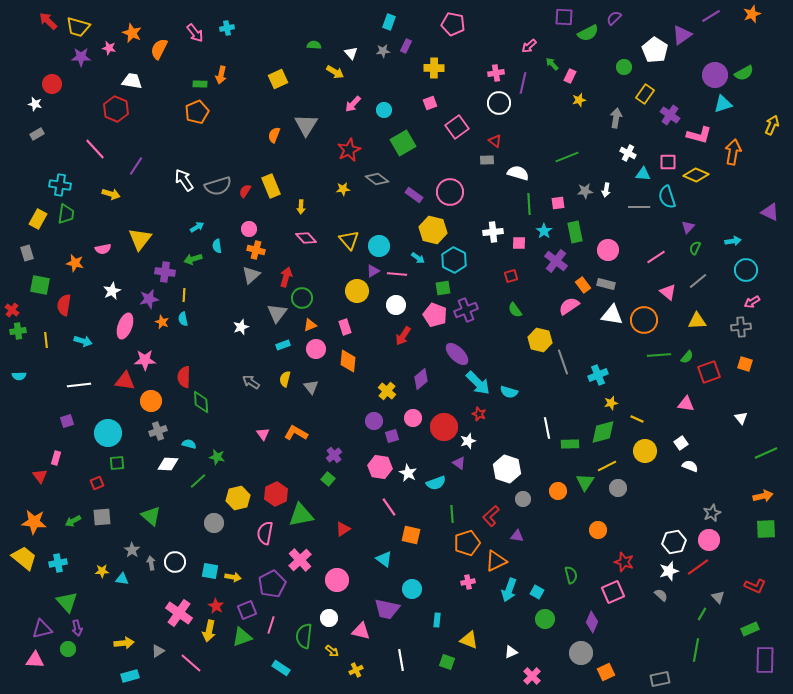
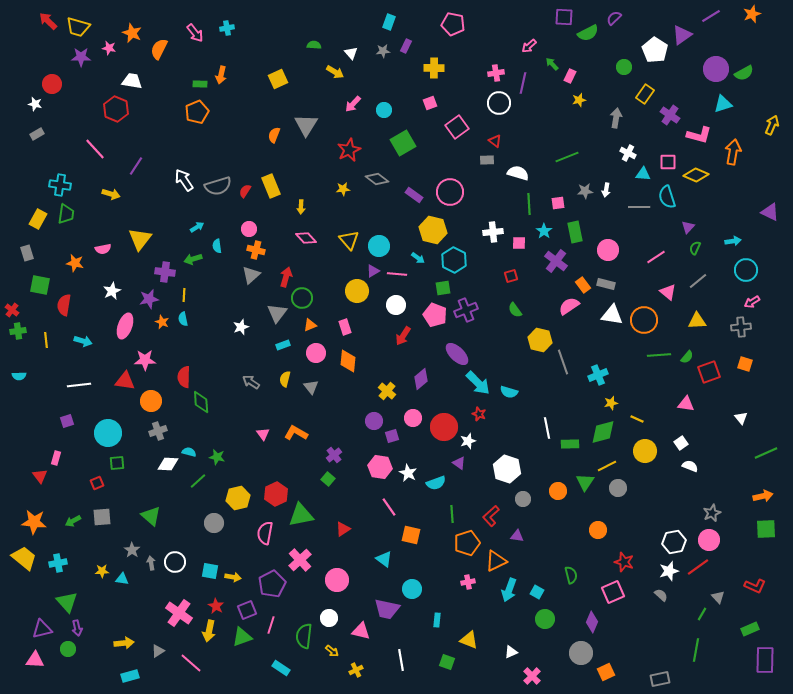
purple circle at (715, 75): moved 1 px right, 6 px up
pink circle at (316, 349): moved 4 px down
cyan semicircle at (189, 444): moved 8 px down
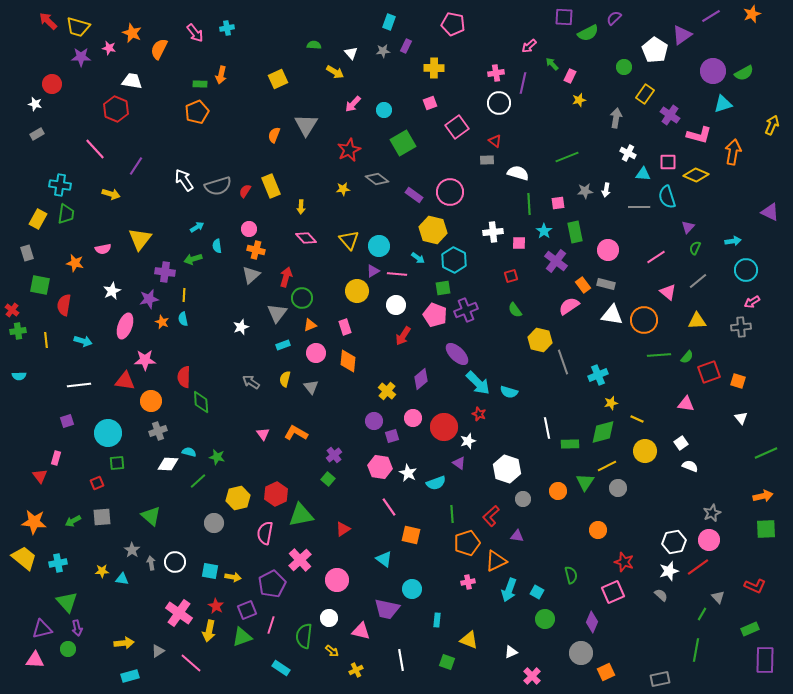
purple circle at (716, 69): moved 3 px left, 2 px down
orange square at (745, 364): moved 7 px left, 17 px down
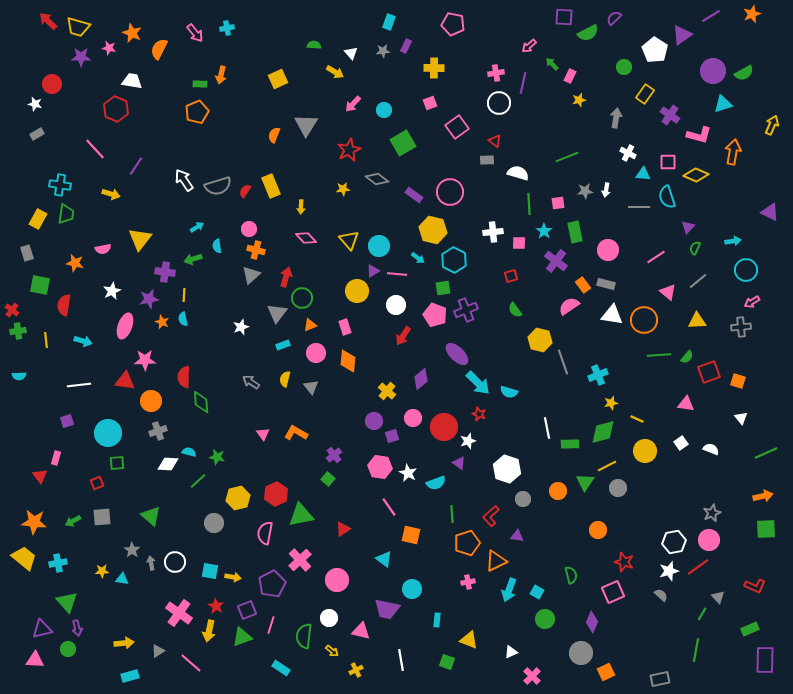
white semicircle at (690, 466): moved 21 px right, 17 px up
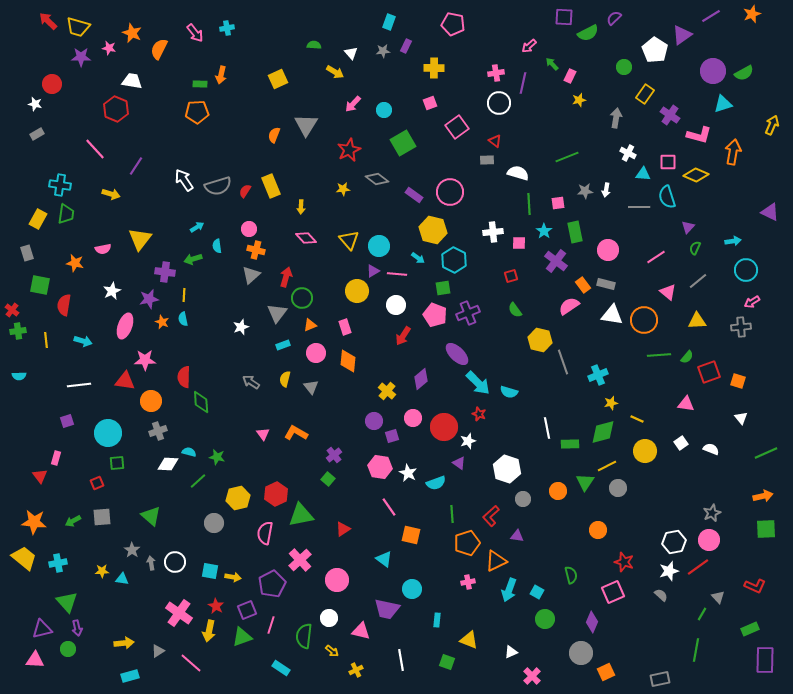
orange pentagon at (197, 112): rotated 20 degrees clockwise
purple cross at (466, 310): moved 2 px right, 3 px down
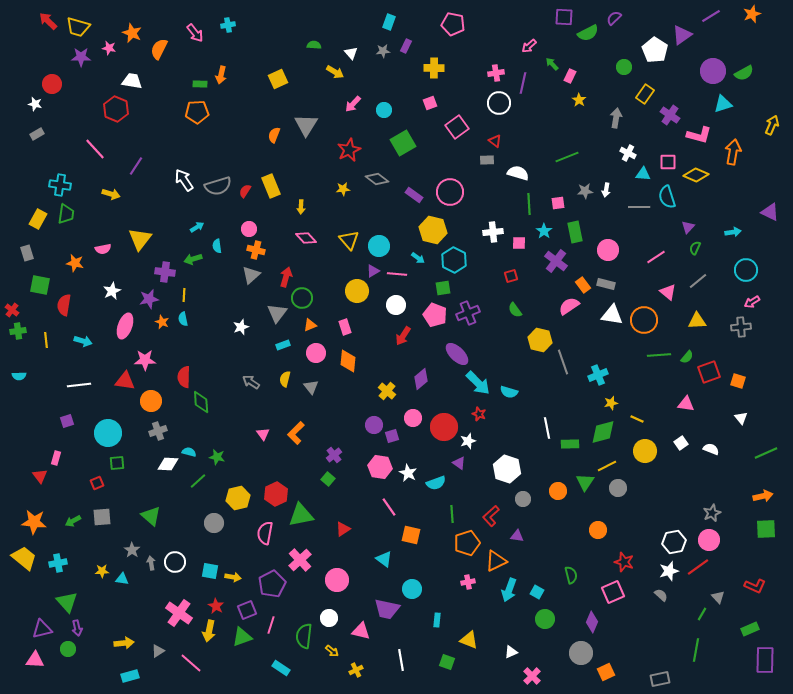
cyan cross at (227, 28): moved 1 px right, 3 px up
yellow star at (579, 100): rotated 24 degrees counterclockwise
cyan arrow at (733, 241): moved 9 px up
purple circle at (374, 421): moved 4 px down
orange L-shape at (296, 433): rotated 75 degrees counterclockwise
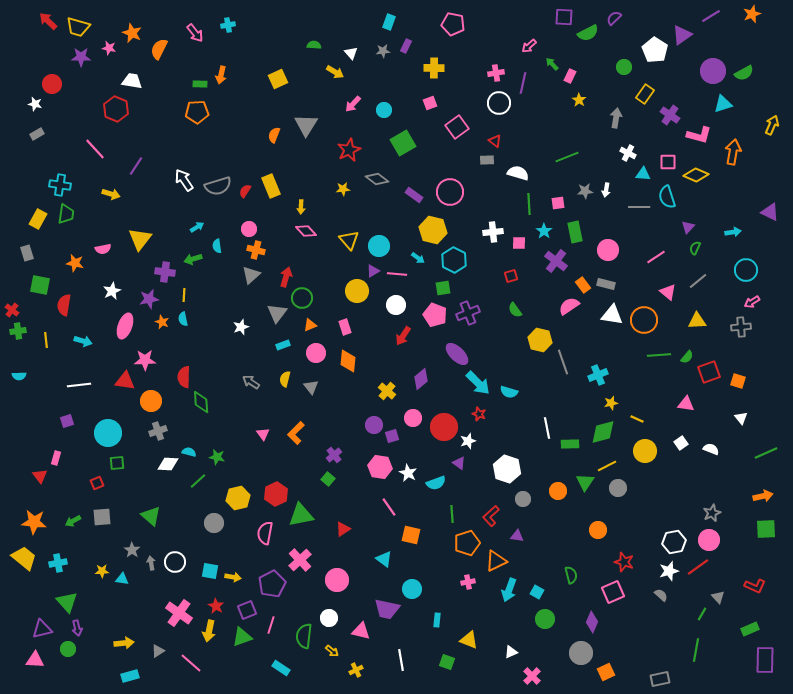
pink diamond at (306, 238): moved 7 px up
